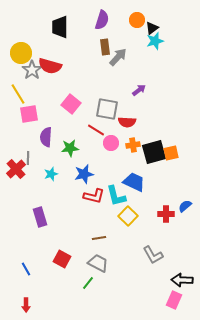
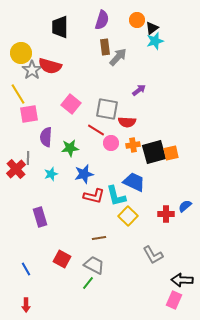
gray trapezoid at (98, 263): moved 4 px left, 2 px down
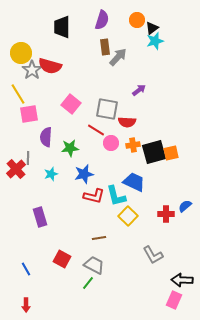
black trapezoid at (60, 27): moved 2 px right
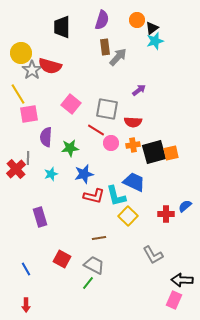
red semicircle at (127, 122): moved 6 px right
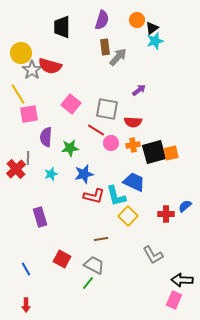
brown line at (99, 238): moved 2 px right, 1 px down
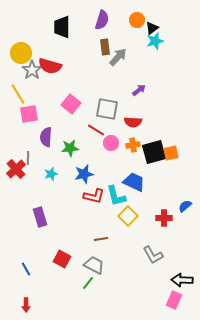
red cross at (166, 214): moved 2 px left, 4 px down
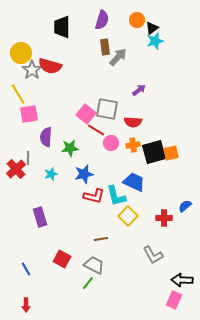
pink square at (71, 104): moved 15 px right, 10 px down
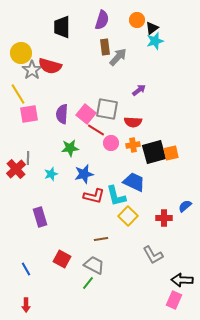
purple semicircle at (46, 137): moved 16 px right, 23 px up
